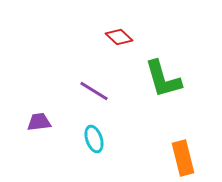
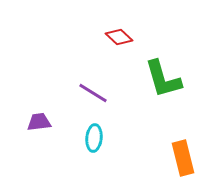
purple line: moved 1 px left, 2 px down
cyan ellipse: moved 1 px up; rotated 24 degrees clockwise
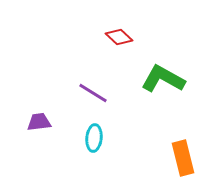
green L-shape: rotated 135 degrees clockwise
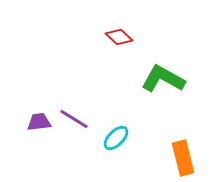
purple line: moved 19 px left, 26 px down
cyan ellipse: moved 22 px right; rotated 40 degrees clockwise
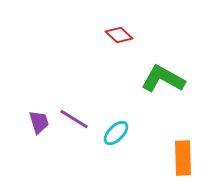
red diamond: moved 2 px up
purple trapezoid: rotated 80 degrees clockwise
cyan ellipse: moved 5 px up
orange rectangle: rotated 12 degrees clockwise
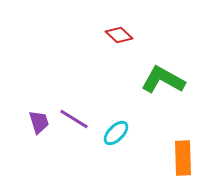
green L-shape: moved 1 px down
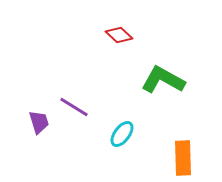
purple line: moved 12 px up
cyan ellipse: moved 6 px right, 1 px down; rotated 8 degrees counterclockwise
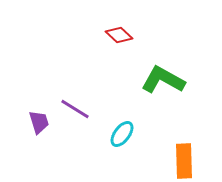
purple line: moved 1 px right, 2 px down
orange rectangle: moved 1 px right, 3 px down
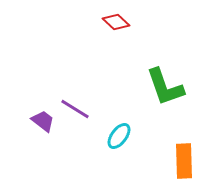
red diamond: moved 3 px left, 13 px up
green L-shape: moved 2 px right, 7 px down; rotated 138 degrees counterclockwise
purple trapezoid: moved 4 px right, 1 px up; rotated 35 degrees counterclockwise
cyan ellipse: moved 3 px left, 2 px down
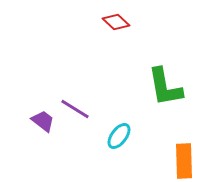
green L-shape: rotated 9 degrees clockwise
